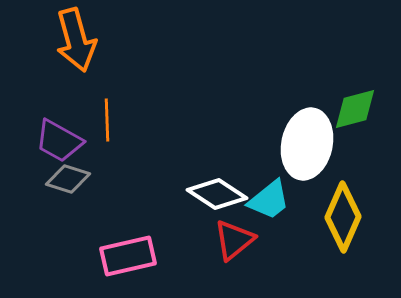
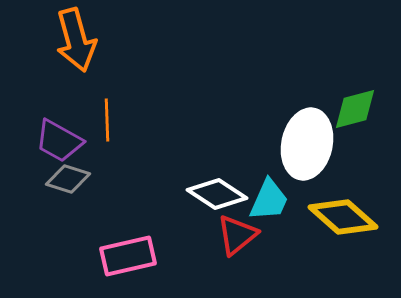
cyan trapezoid: rotated 27 degrees counterclockwise
yellow diamond: rotated 72 degrees counterclockwise
red triangle: moved 3 px right, 5 px up
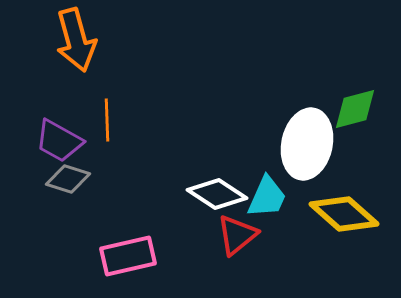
cyan trapezoid: moved 2 px left, 3 px up
yellow diamond: moved 1 px right, 3 px up
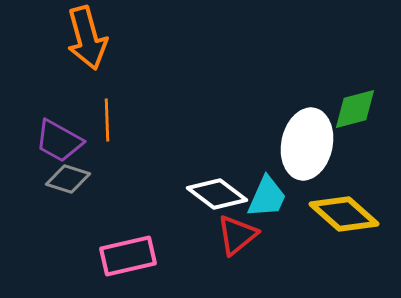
orange arrow: moved 11 px right, 2 px up
white diamond: rotated 4 degrees clockwise
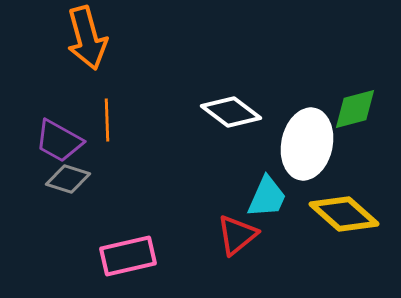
white diamond: moved 14 px right, 82 px up
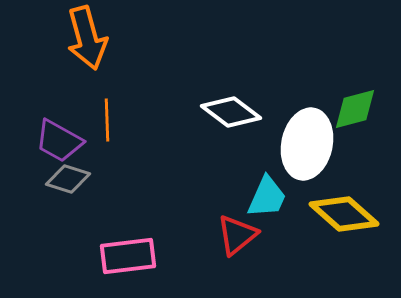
pink rectangle: rotated 6 degrees clockwise
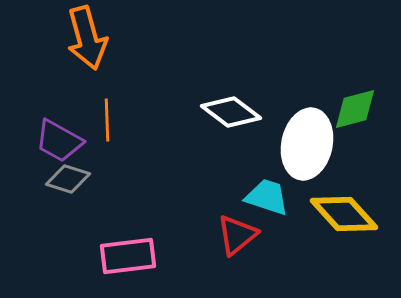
cyan trapezoid: rotated 96 degrees counterclockwise
yellow diamond: rotated 6 degrees clockwise
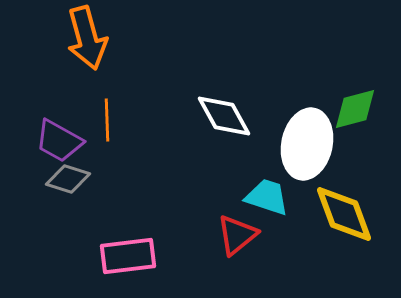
white diamond: moved 7 px left, 4 px down; rotated 24 degrees clockwise
yellow diamond: rotated 22 degrees clockwise
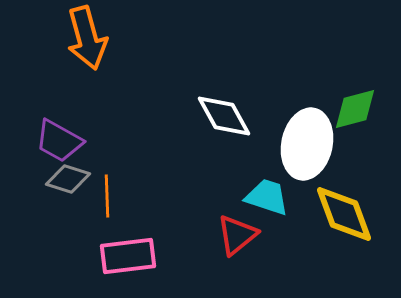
orange line: moved 76 px down
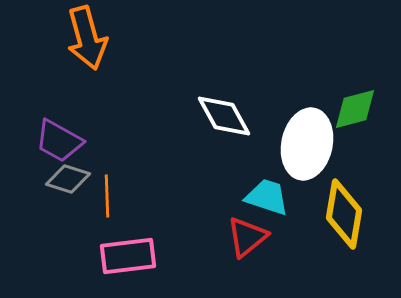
yellow diamond: rotated 30 degrees clockwise
red triangle: moved 10 px right, 2 px down
